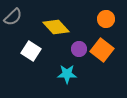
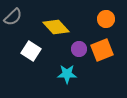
orange square: rotated 30 degrees clockwise
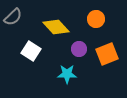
orange circle: moved 10 px left
orange square: moved 5 px right, 4 px down
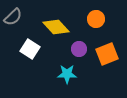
white square: moved 1 px left, 2 px up
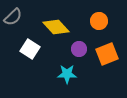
orange circle: moved 3 px right, 2 px down
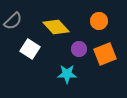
gray semicircle: moved 4 px down
orange square: moved 2 px left
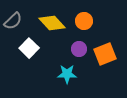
orange circle: moved 15 px left
yellow diamond: moved 4 px left, 4 px up
white square: moved 1 px left, 1 px up; rotated 12 degrees clockwise
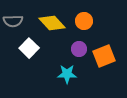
gray semicircle: rotated 42 degrees clockwise
orange square: moved 1 px left, 2 px down
